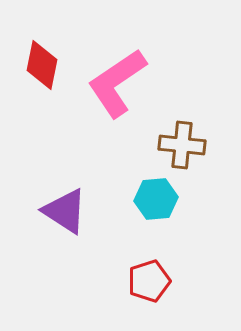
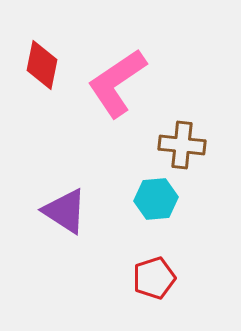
red pentagon: moved 5 px right, 3 px up
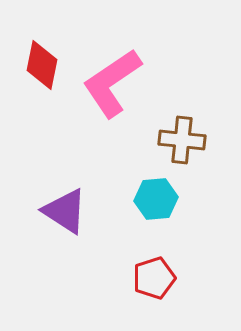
pink L-shape: moved 5 px left
brown cross: moved 5 px up
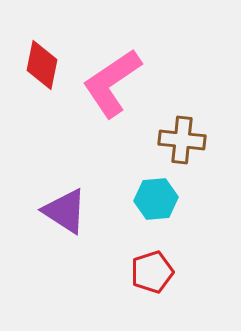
red pentagon: moved 2 px left, 6 px up
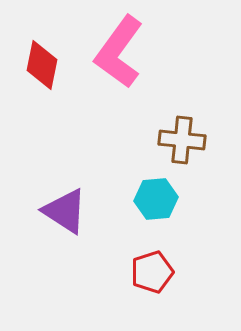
pink L-shape: moved 7 px right, 31 px up; rotated 20 degrees counterclockwise
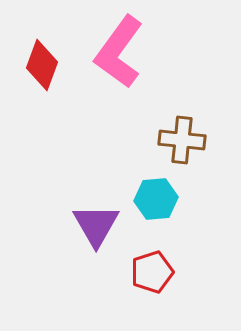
red diamond: rotated 9 degrees clockwise
purple triangle: moved 31 px right, 14 px down; rotated 27 degrees clockwise
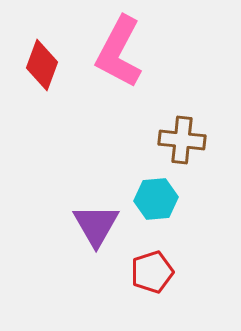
pink L-shape: rotated 8 degrees counterclockwise
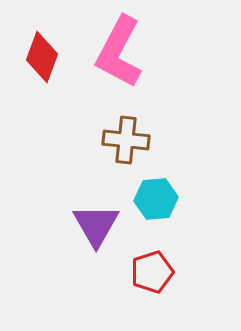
red diamond: moved 8 px up
brown cross: moved 56 px left
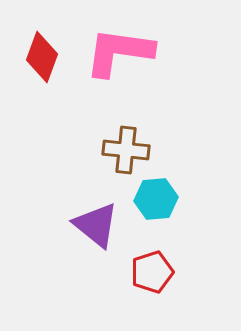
pink L-shape: rotated 70 degrees clockwise
brown cross: moved 10 px down
purple triangle: rotated 21 degrees counterclockwise
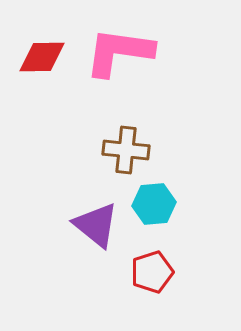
red diamond: rotated 69 degrees clockwise
cyan hexagon: moved 2 px left, 5 px down
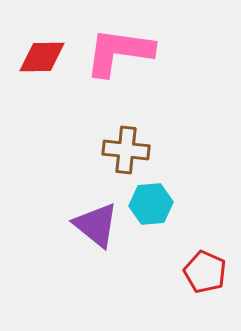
cyan hexagon: moved 3 px left
red pentagon: moved 53 px right; rotated 30 degrees counterclockwise
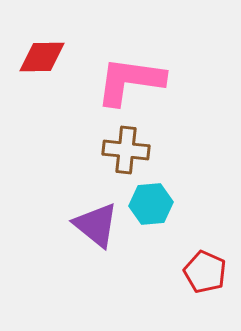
pink L-shape: moved 11 px right, 29 px down
